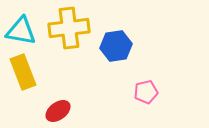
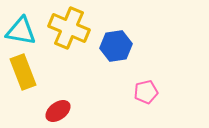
yellow cross: rotated 30 degrees clockwise
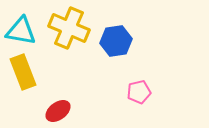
blue hexagon: moved 5 px up
pink pentagon: moved 7 px left
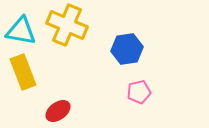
yellow cross: moved 2 px left, 3 px up
blue hexagon: moved 11 px right, 8 px down
